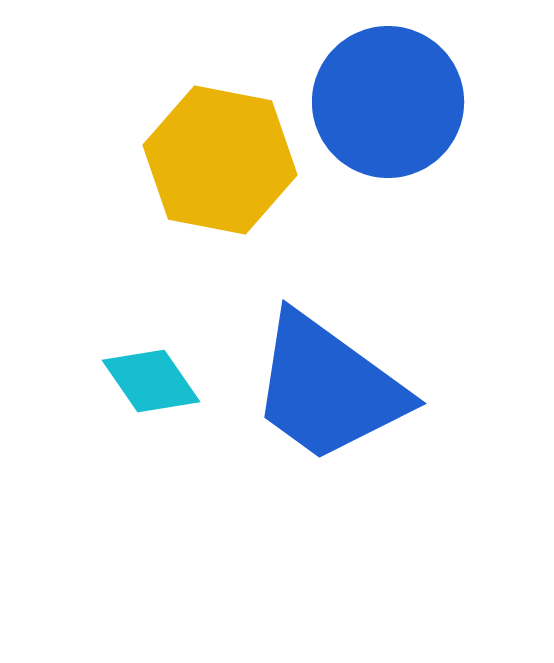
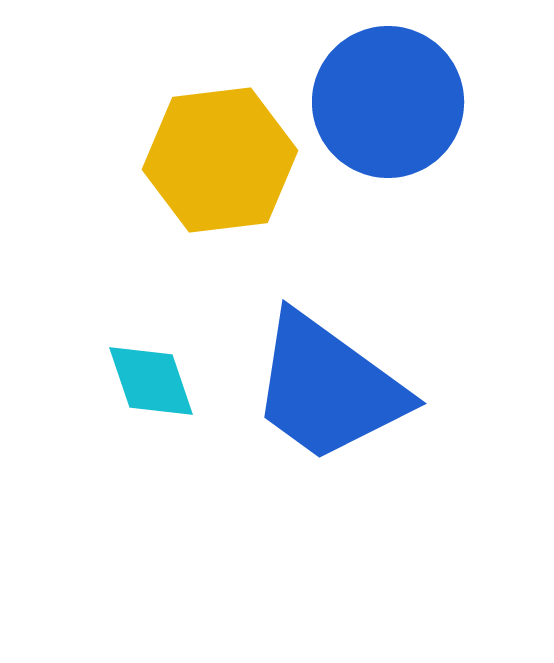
yellow hexagon: rotated 18 degrees counterclockwise
cyan diamond: rotated 16 degrees clockwise
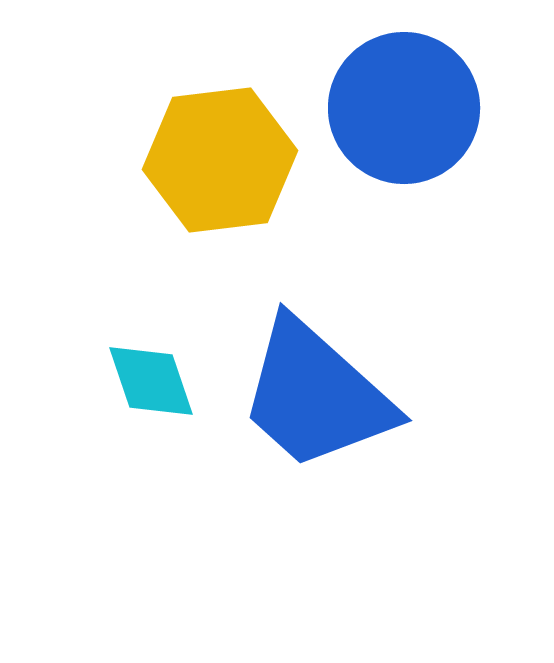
blue circle: moved 16 px right, 6 px down
blue trapezoid: moved 12 px left, 7 px down; rotated 6 degrees clockwise
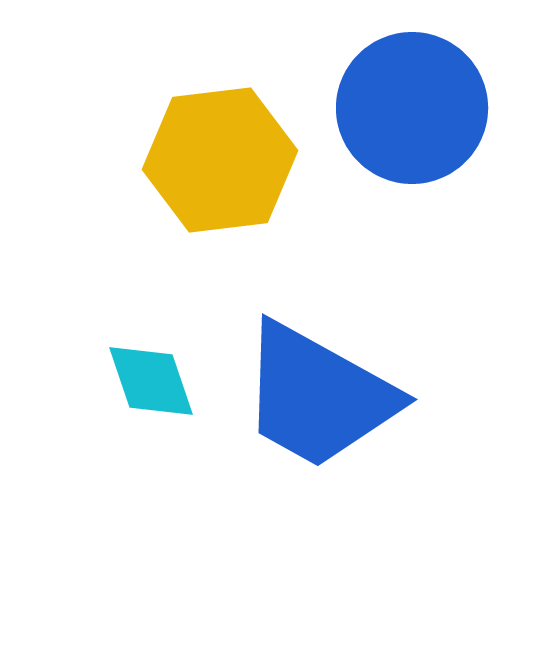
blue circle: moved 8 px right
blue trapezoid: moved 2 px right, 1 px down; rotated 13 degrees counterclockwise
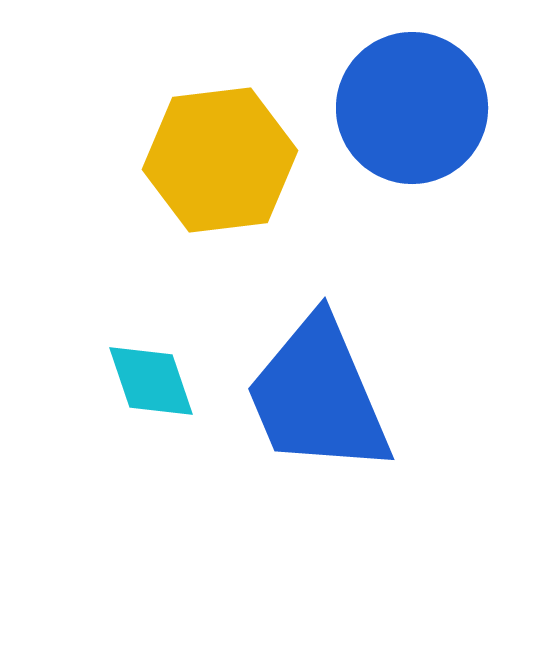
blue trapezoid: rotated 38 degrees clockwise
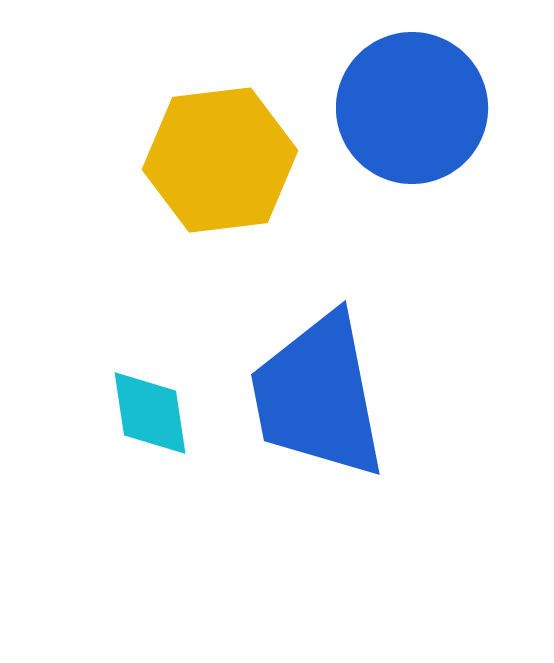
cyan diamond: moved 1 px left, 32 px down; rotated 10 degrees clockwise
blue trapezoid: rotated 12 degrees clockwise
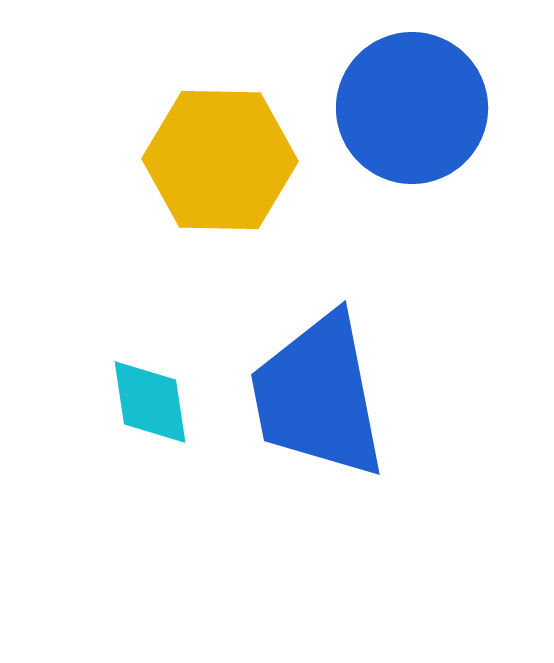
yellow hexagon: rotated 8 degrees clockwise
cyan diamond: moved 11 px up
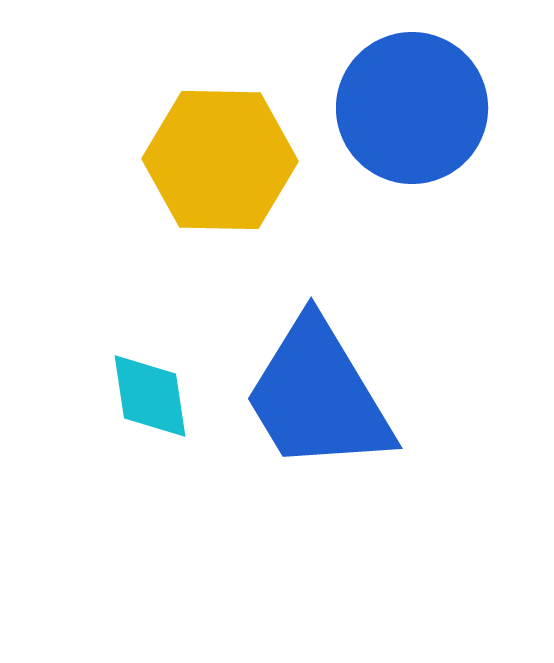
blue trapezoid: rotated 20 degrees counterclockwise
cyan diamond: moved 6 px up
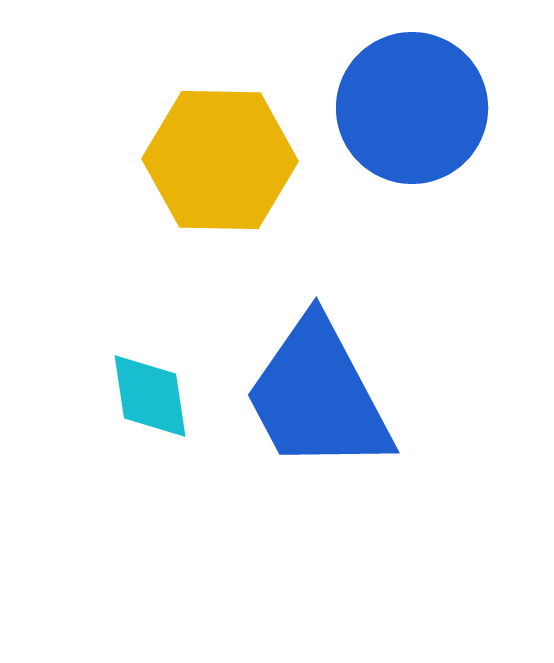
blue trapezoid: rotated 3 degrees clockwise
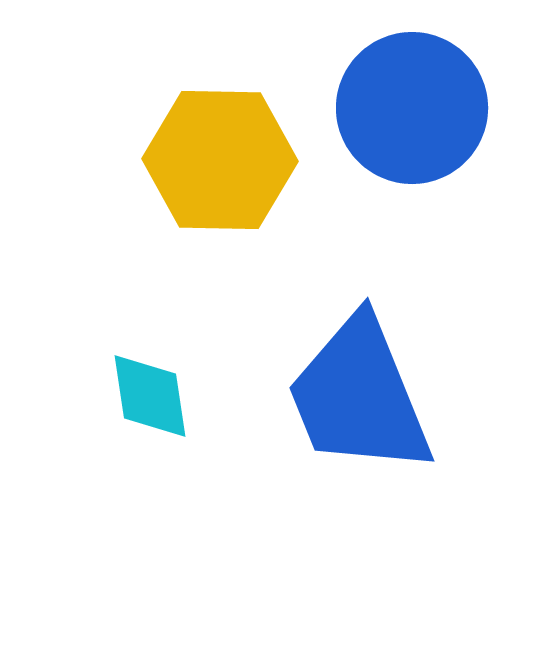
blue trapezoid: moved 41 px right; rotated 6 degrees clockwise
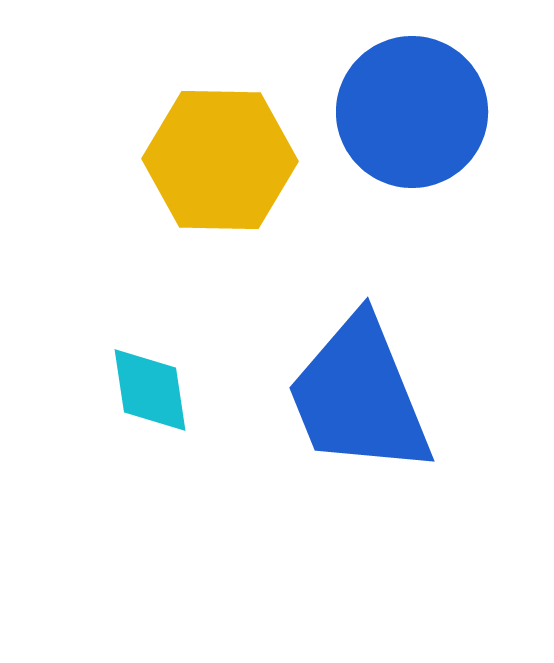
blue circle: moved 4 px down
cyan diamond: moved 6 px up
